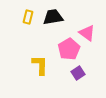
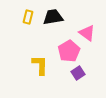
pink pentagon: moved 2 px down
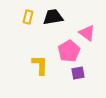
purple square: rotated 24 degrees clockwise
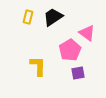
black trapezoid: rotated 25 degrees counterclockwise
pink pentagon: moved 1 px right, 1 px up
yellow L-shape: moved 2 px left, 1 px down
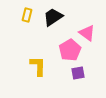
yellow rectangle: moved 1 px left, 2 px up
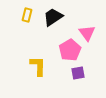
pink triangle: rotated 18 degrees clockwise
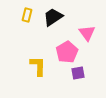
pink pentagon: moved 3 px left, 2 px down
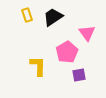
yellow rectangle: rotated 32 degrees counterclockwise
purple square: moved 1 px right, 2 px down
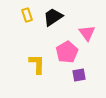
yellow L-shape: moved 1 px left, 2 px up
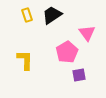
black trapezoid: moved 1 px left, 2 px up
yellow L-shape: moved 12 px left, 4 px up
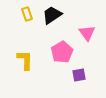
yellow rectangle: moved 1 px up
pink pentagon: moved 5 px left
